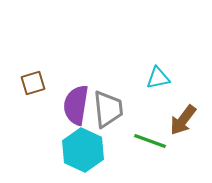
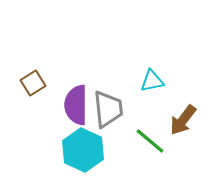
cyan triangle: moved 6 px left, 3 px down
brown square: rotated 15 degrees counterclockwise
purple semicircle: rotated 9 degrees counterclockwise
green line: rotated 20 degrees clockwise
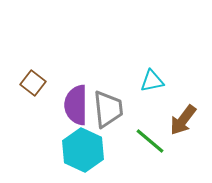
brown square: rotated 20 degrees counterclockwise
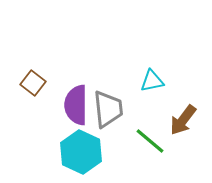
cyan hexagon: moved 2 px left, 2 px down
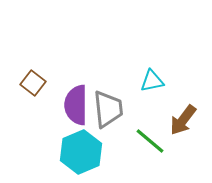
cyan hexagon: rotated 12 degrees clockwise
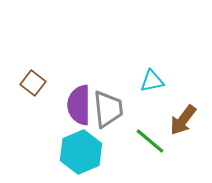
purple semicircle: moved 3 px right
